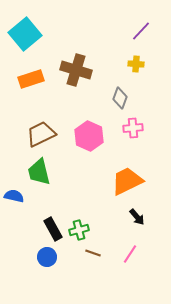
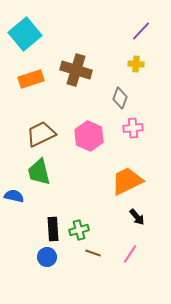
black rectangle: rotated 25 degrees clockwise
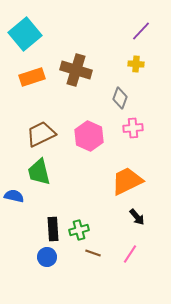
orange rectangle: moved 1 px right, 2 px up
